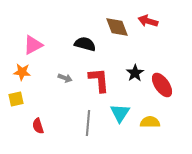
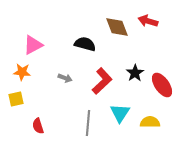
red L-shape: moved 3 px right, 1 px down; rotated 52 degrees clockwise
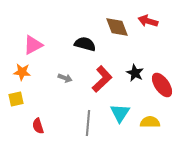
black star: rotated 12 degrees counterclockwise
red L-shape: moved 2 px up
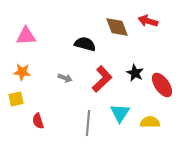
pink triangle: moved 7 px left, 9 px up; rotated 25 degrees clockwise
red semicircle: moved 5 px up
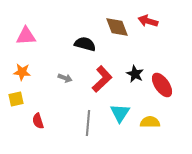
black star: moved 1 px down
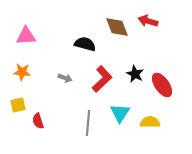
yellow square: moved 2 px right, 6 px down
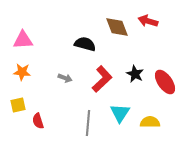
pink triangle: moved 3 px left, 4 px down
red ellipse: moved 3 px right, 3 px up
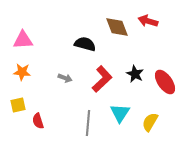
yellow semicircle: rotated 60 degrees counterclockwise
